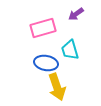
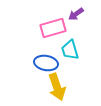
pink rectangle: moved 10 px right
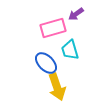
blue ellipse: rotated 35 degrees clockwise
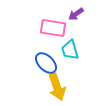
pink rectangle: rotated 25 degrees clockwise
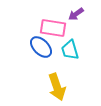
blue ellipse: moved 5 px left, 16 px up
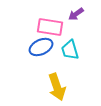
pink rectangle: moved 3 px left, 1 px up
blue ellipse: rotated 70 degrees counterclockwise
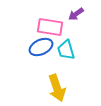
cyan trapezoid: moved 4 px left
yellow arrow: moved 1 px down
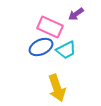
pink rectangle: rotated 15 degrees clockwise
cyan trapezoid: rotated 100 degrees counterclockwise
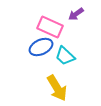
cyan trapezoid: moved 1 px left, 6 px down; rotated 70 degrees clockwise
yellow arrow: rotated 12 degrees counterclockwise
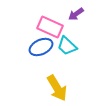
cyan trapezoid: moved 2 px right, 10 px up
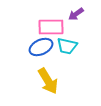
pink rectangle: moved 1 px right; rotated 25 degrees counterclockwise
cyan trapezoid: rotated 30 degrees counterclockwise
yellow arrow: moved 9 px left, 7 px up
